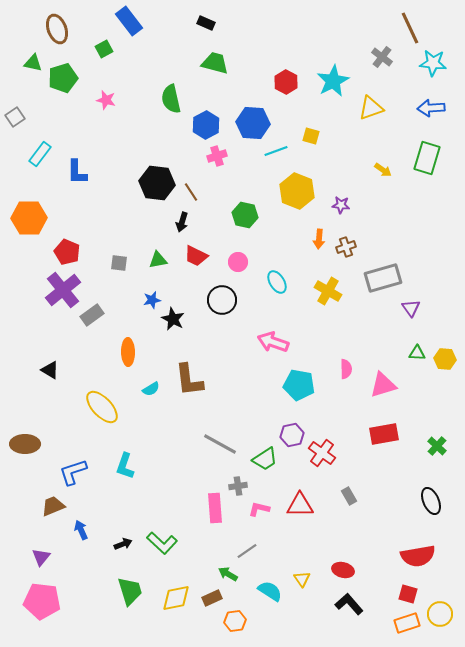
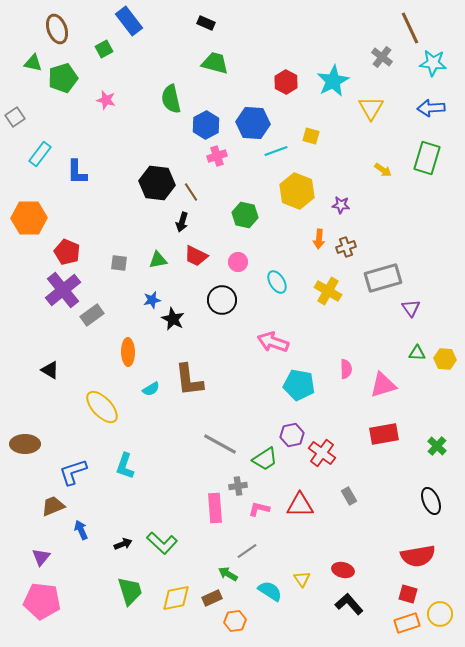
yellow triangle at (371, 108): rotated 40 degrees counterclockwise
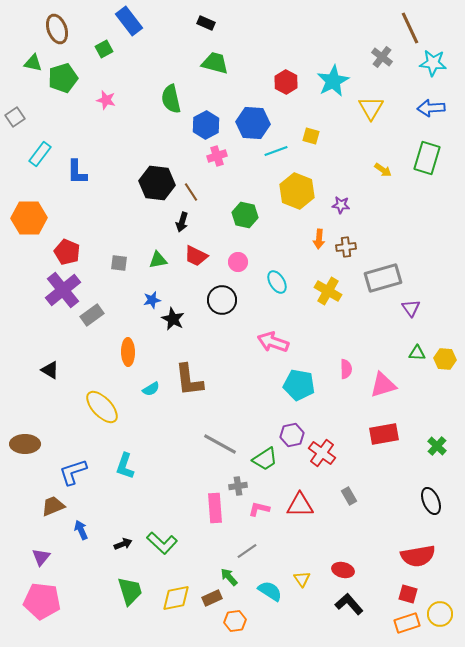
brown cross at (346, 247): rotated 12 degrees clockwise
green arrow at (228, 574): moved 1 px right, 3 px down; rotated 18 degrees clockwise
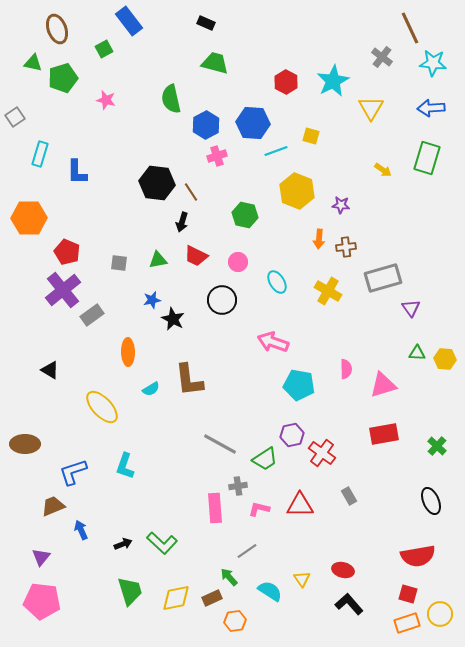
cyan rectangle at (40, 154): rotated 20 degrees counterclockwise
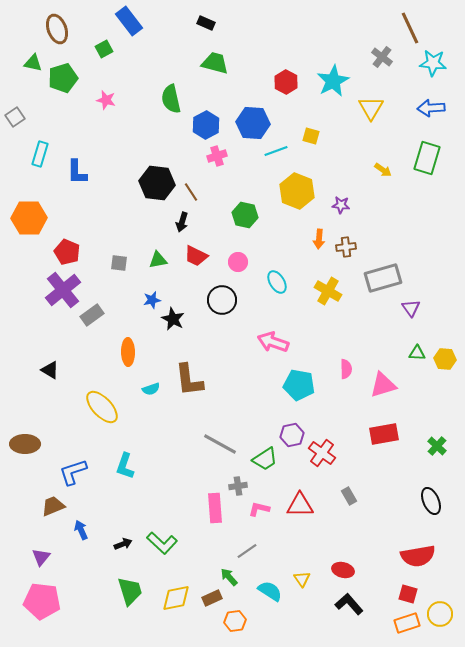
cyan semicircle at (151, 389): rotated 12 degrees clockwise
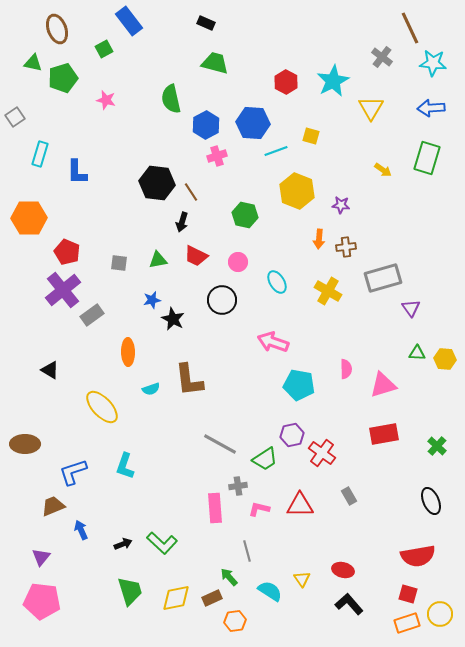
gray line at (247, 551): rotated 70 degrees counterclockwise
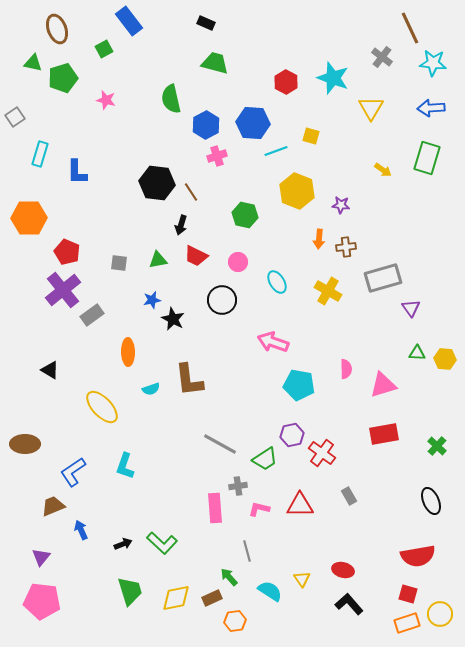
cyan star at (333, 81): moved 3 px up; rotated 24 degrees counterclockwise
black arrow at (182, 222): moved 1 px left, 3 px down
blue L-shape at (73, 472): rotated 16 degrees counterclockwise
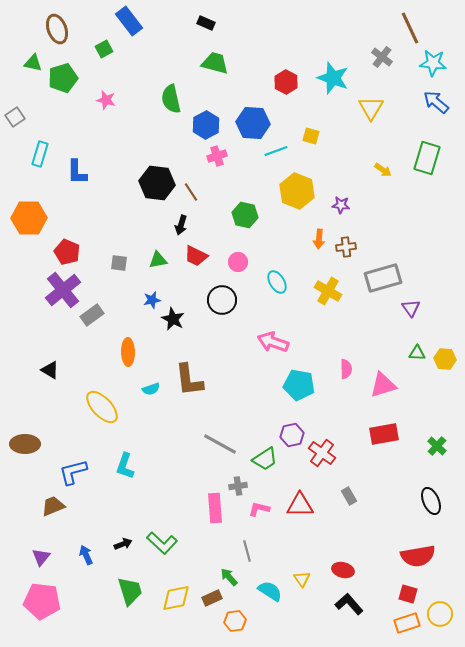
blue arrow at (431, 108): moved 5 px right, 6 px up; rotated 44 degrees clockwise
blue L-shape at (73, 472): rotated 20 degrees clockwise
blue arrow at (81, 530): moved 5 px right, 25 px down
